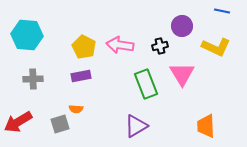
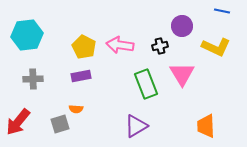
cyan hexagon: rotated 12 degrees counterclockwise
red arrow: rotated 20 degrees counterclockwise
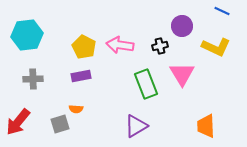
blue line: rotated 14 degrees clockwise
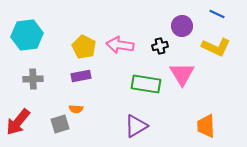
blue line: moved 5 px left, 3 px down
green rectangle: rotated 60 degrees counterclockwise
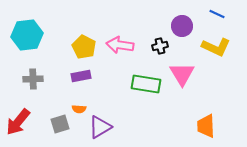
orange semicircle: moved 3 px right
purple triangle: moved 36 px left, 1 px down
